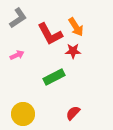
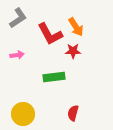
pink arrow: rotated 16 degrees clockwise
green rectangle: rotated 20 degrees clockwise
red semicircle: rotated 28 degrees counterclockwise
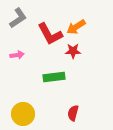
orange arrow: rotated 90 degrees clockwise
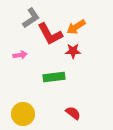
gray L-shape: moved 13 px right
pink arrow: moved 3 px right
red semicircle: rotated 112 degrees clockwise
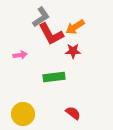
gray L-shape: moved 10 px right, 1 px up
orange arrow: moved 1 px left
red L-shape: moved 1 px right
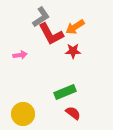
green rectangle: moved 11 px right, 15 px down; rotated 15 degrees counterclockwise
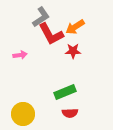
red semicircle: moved 3 px left; rotated 140 degrees clockwise
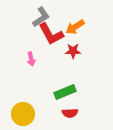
pink arrow: moved 11 px right, 4 px down; rotated 88 degrees clockwise
